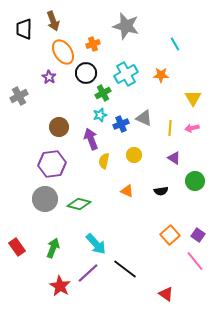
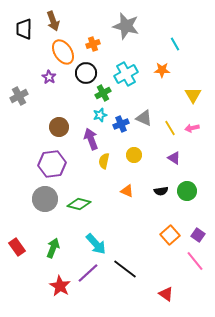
orange star: moved 1 px right, 5 px up
yellow triangle: moved 3 px up
yellow line: rotated 35 degrees counterclockwise
green circle: moved 8 px left, 10 px down
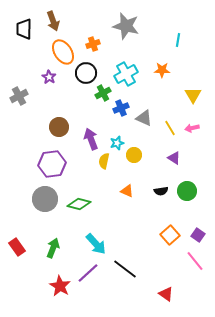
cyan line: moved 3 px right, 4 px up; rotated 40 degrees clockwise
cyan star: moved 17 px right, 28 px down
blue cross: moved 16 px up
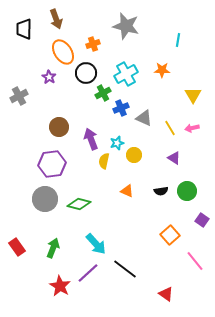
brown arrow: moved 3 px right, 2 px up
purple square: moved 4 px right, 15 px up
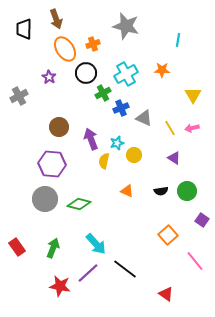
orange ellipse: moved 2 px right, 3 px up
purple hexagon: rotated 12 degrees clockwise
orange square: moved 2 px left
red star: rotated 20 degrees counterclockwise
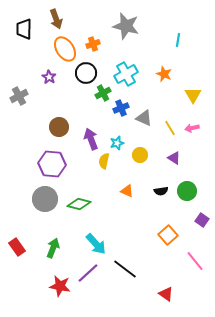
orange star: moved 2 px right, 4 px down; rotated 21 degrees clockwise
yellow circle: moved 6 px right
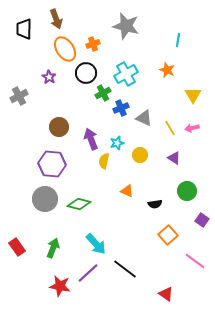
orange star: moved 3 px right, 4 px up
black semicircle: moved 6 px left, 13 px down
pink line: rotated 15 degrees counterclockwise
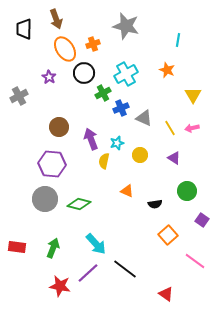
black circle: moved 2 px left
red rectangle: rotated 48 degrees counterclockwise
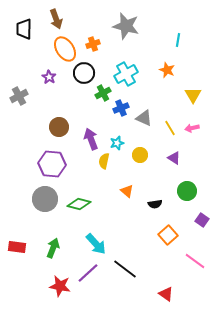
orange triangle: rotated 16 degrees clockwise
